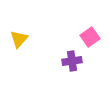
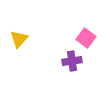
pink square: moved 4 px left, 1 px down; rotated 18 degrees counterclockwise
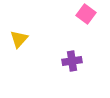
pink square: moved 24 px up
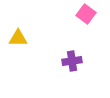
yellow triangle: moved 1 px left, 1 px up; rotated 48 degrees clockwise
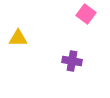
purple cross: rotated 18 degrees clockwise
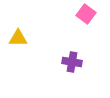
purple cross: moved 1 px down
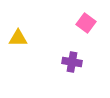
pink square: moved 9 px down
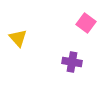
yellow triangle: rotated 48 degrees clockwise
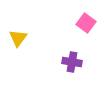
yellow triangle: rotated 18 degrees clockwise
